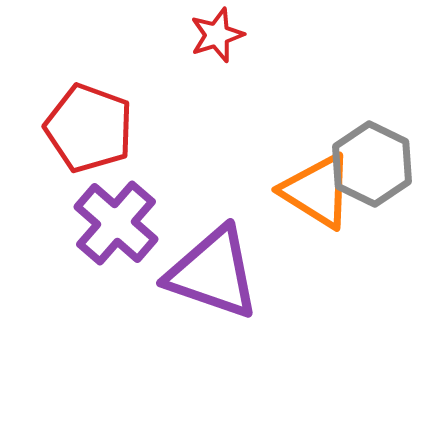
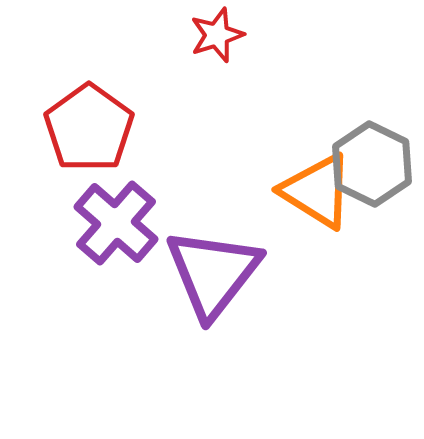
red pentagon: rotated 16 degrees clockwise
purple triangle: rotated 49 degrees clockwise
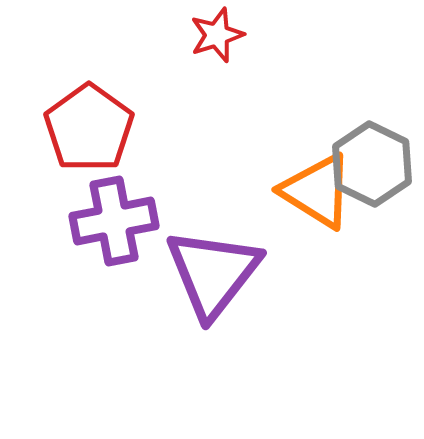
purple cross: moved 2 px left, 2 px up; rotated 38 degrees clockwise
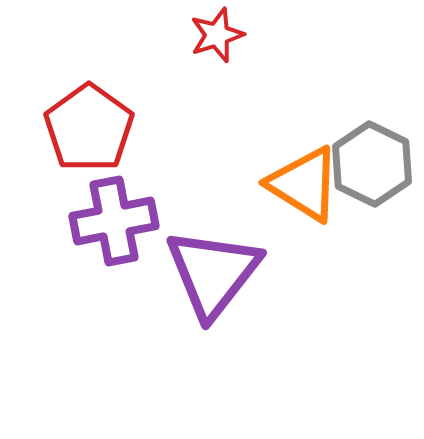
orange triangle: moved 13 px left, 7 px up
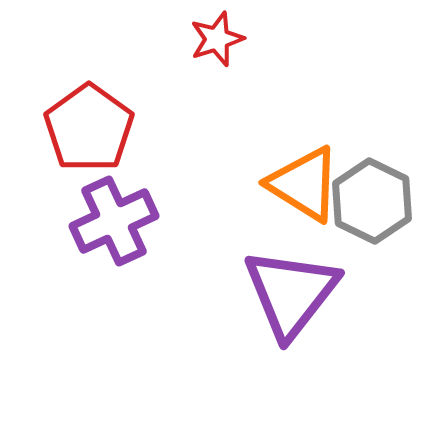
red star: moved 4 px down
gray hexagon: moved 37 px down
purple cross: rotated 14 degrees counterclockwise
purple triangle: moved 78 px right, 20 px down
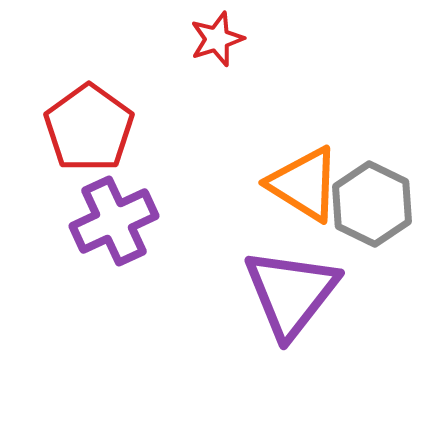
gray hexagon: moved 3 px down
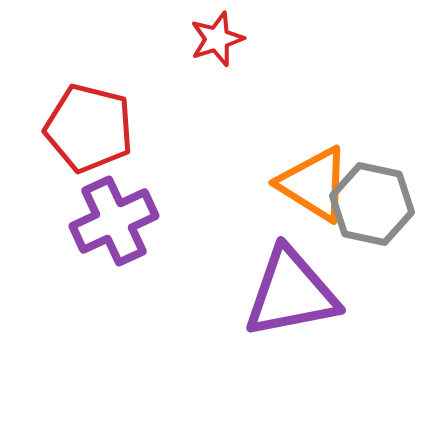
red pentagon: rotated 22 degrees counterclockwise
orange triangle: moved 10 px right
gray hexagon: rotated 14 degrees counterclockwise
purple triangle: rotated 41 degrees clockwise
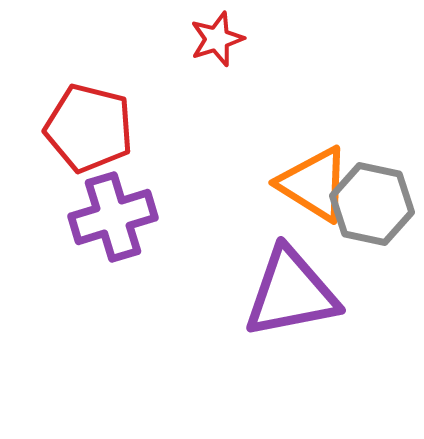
purple cross: moved 1 px left, 4 px up; rotated 8 degrees clockwise
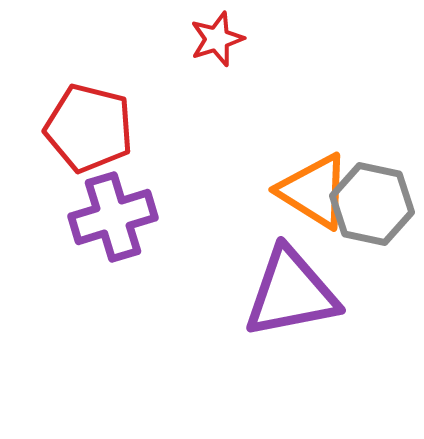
orange triangle: moved 7 px down
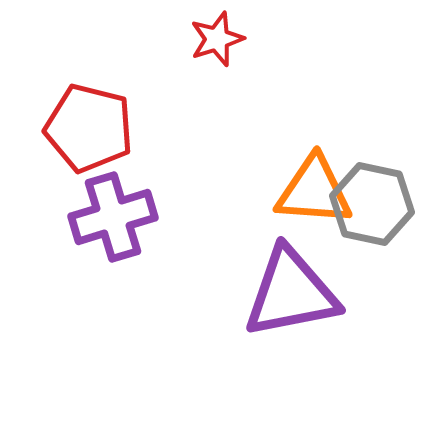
orange triangle: rotated 28 degrees counterclockwise
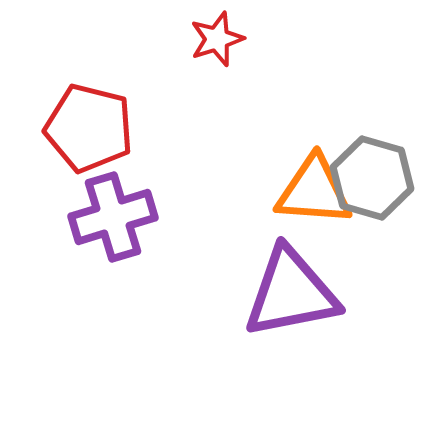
gray hexagon: moved 26 px up; rotated 4 degrees clockwise
